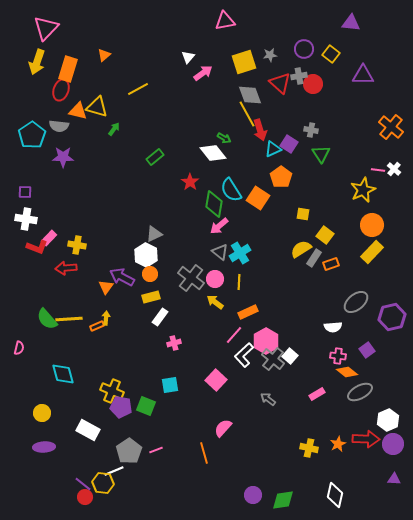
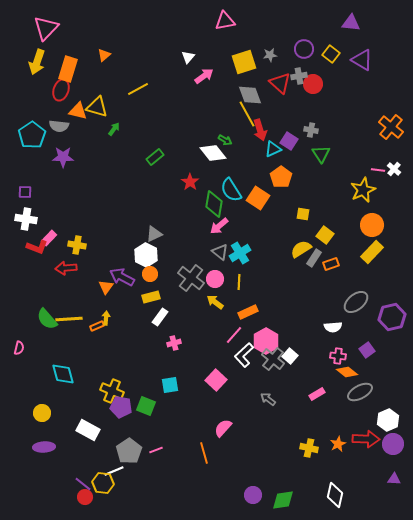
pink arrow at (203, 73): moved 1 px right, 3 px down
purple triangle at (363, 75): moved 1 px left, 15 px up; rotated 30 degrees clockwise
green arrow at (224, 138): moved 1 px right, 2 px down
purple square at (289, 144): moved 3 px up
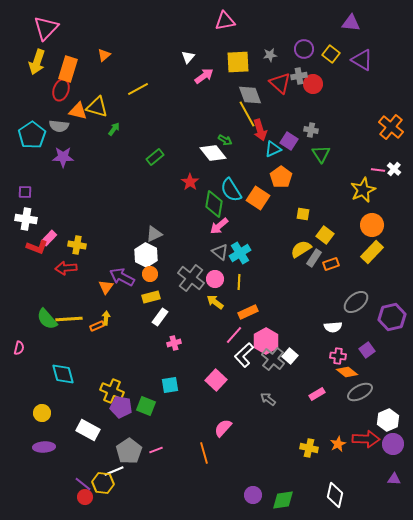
yellow square at (244, 62): moved 6 px left; rotated 15 degrees clockwise
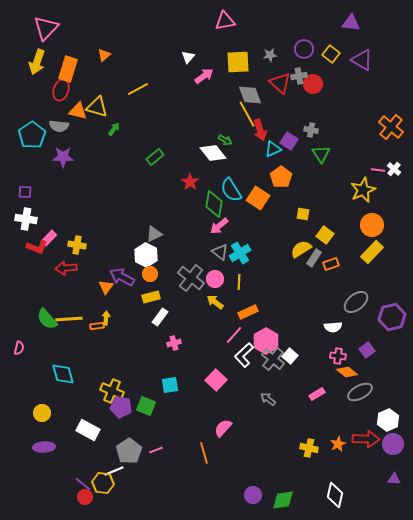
orange rectangle at (97, 326): rotated 16 degrees clockwise
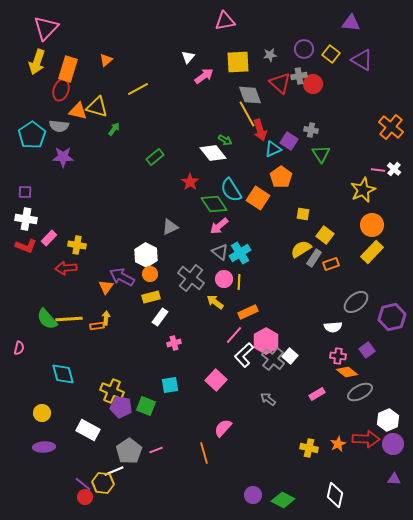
orange triangle at (104, 55): moved 2 px right, 5 px down
green diamond at (214, 204): rotated 44 degrees counterclockwise
gray triangle at (154, 234): moved 16 px right, 7 px up
red L-shape at (37, 247): moved 11 px left, 1 px up
pink circle at (215, 279): moved 9 px right
green diamond at (283, 500): rotated 35 degrees clockwise
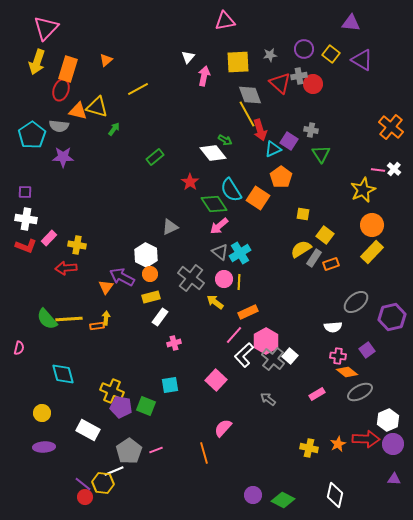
pink arrow at (204, 76): rotated 42 degrees counterclockwise
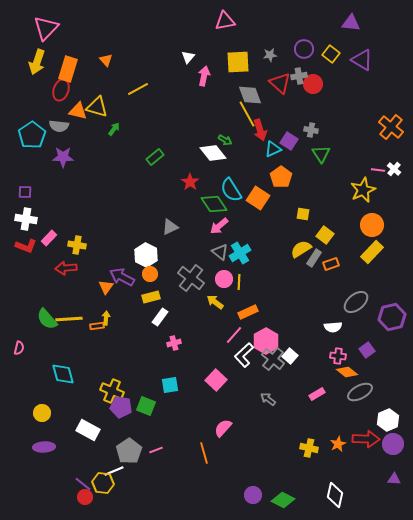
orange triangle at (106, 60): rotated 32 degrees counterclockwise
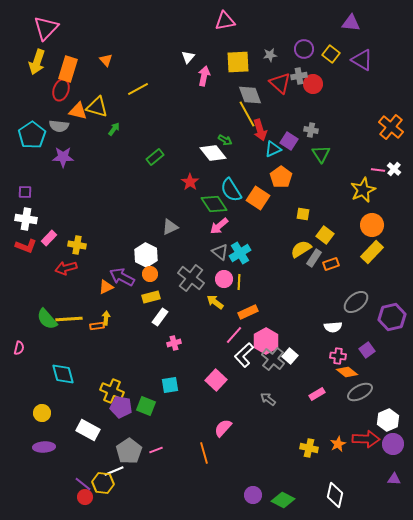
red arrow at (66, 268): rotated 10 degrees counterclockwise
orange triangle at (106, 287): rotated 28 degrees clockwise
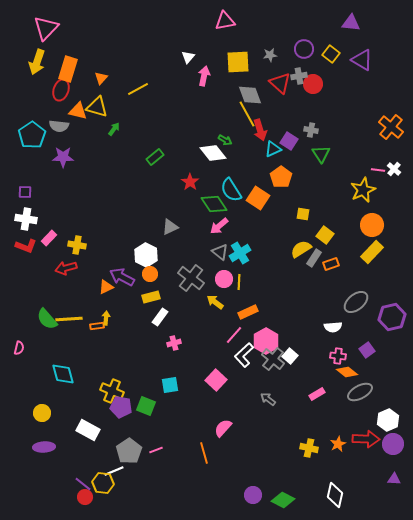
orange triangle at (106, 60): moved 5 px left, 18 px down; rotated 24 degrees clockwise
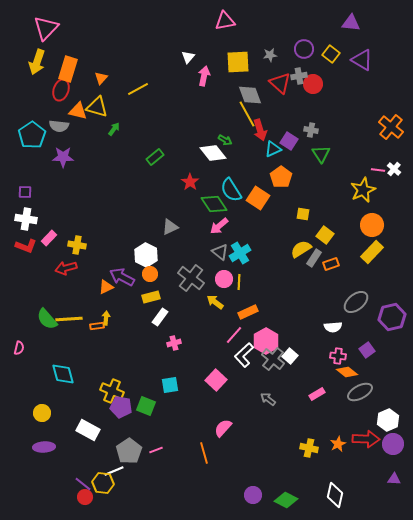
green diamond at (283, 500): moved 3 px right
